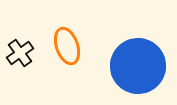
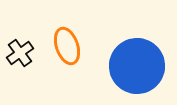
blue circle: moved 1 px left
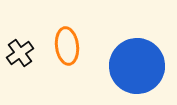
orange ellipse: rotated 12 degrees clockwise
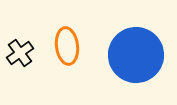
blue circle: moved 1 px left, 11 px up
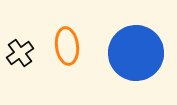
blue circle: moved 2 px up
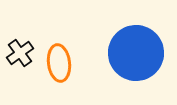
orange ellipse: moved 8 px left, 17 px down
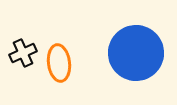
black cross: moved 3 px right; rotated 12 degrees clockwise
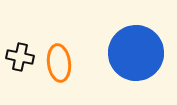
black cross: moved 3 px left, 4 px down; rotated 36 degrees clockwise
